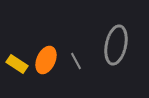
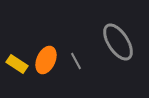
gray ellipse: moved 2 px right, 3 px up; rotated 45 degrees counterclockwise
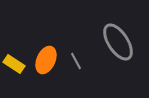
yellow rectangle: moved 3 px left
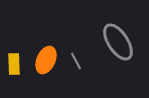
yellow rectangle: rotated 55 degrees clockwise
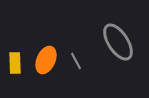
yellow rectangle: moved 1 px right, 1 px up
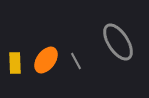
orange ellipse: rotated 12 degrees clockwise
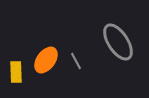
yellow rectangle: moved 1 px right, 9 px down
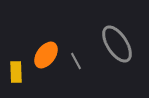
gray ellipse: moved 1 px left, 2 px down
orange ellipse: moved 5 px up
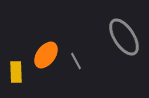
gray ellipse: moved 7 px right, 7 px up
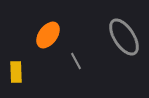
orange ellipse: moved 2 px right, 20 px up
